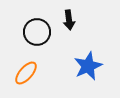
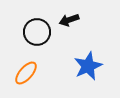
black arrow: rotated 78 degrees clockwise
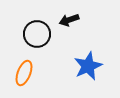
black circle: moved 2 px down
orange ellipse: moved 2 px left; rotated 20 degrees counterclockwise
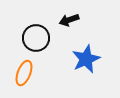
black circle: moved 1 px left, 4 px down
blue star: moved 2 px left, 7 px up
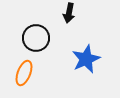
black arrow: moved 7 px up; rotated 60 degrees counterclockwise
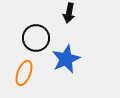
blue star: moved 20 px left
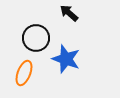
black arrow: rotated 120 degrees clockwise
blue star: rotated 28 degrees counterclockwise
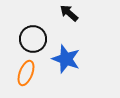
black circle: moved 3 px left, 1 px down
orange ellipse: moved 2 px right
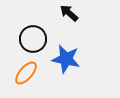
blue star: rotated 8 degrees counterclockwise
orange ellipse: rotated 20 degrees clockwise
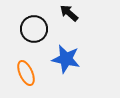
black circle: moved 1 px right, 10 px up
orange ellipse: rotated 65 degrees counterclockwise
